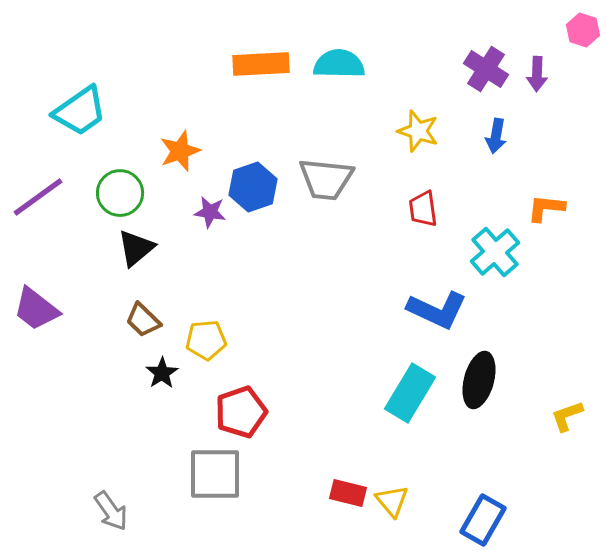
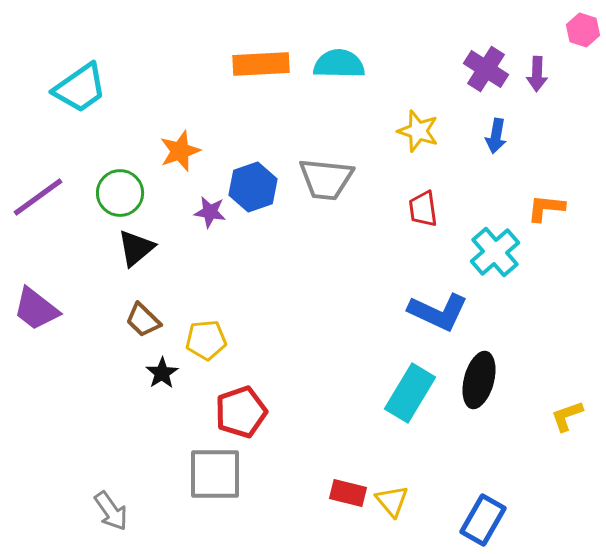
cyan trapezoid: moved 23 px up
blue L-shape: moved 1 px right, 2 px down
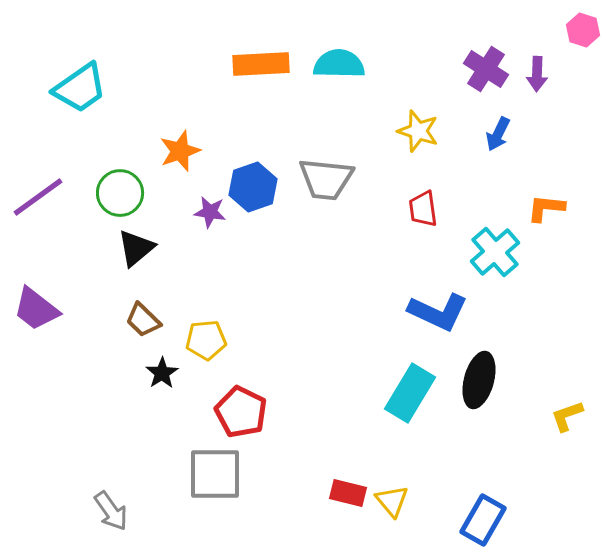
blue arrow: moved 2 px right, 2 px up; rotated 16 degrees clockwise
red pentagon: rotated 27 degrees counterclockwise
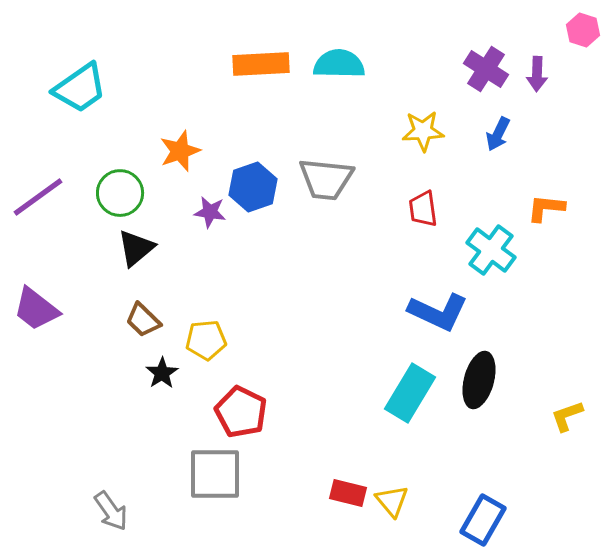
yellow star: moved 5 px right; rotated 21 degrees counterclockwise
cyan cross: moved 4 px left, 2 px up; rotated 12 degrees counterclockwise
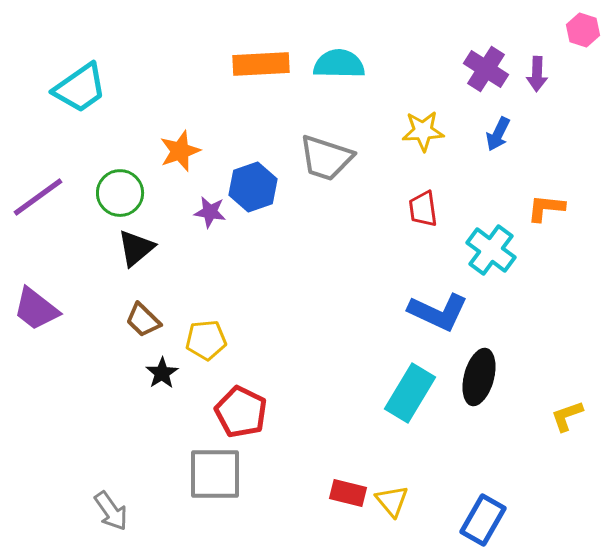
gray trapezoid: moved 21 px up; rotated 12 degrees clockwise
black ellipse: moved 3 px up
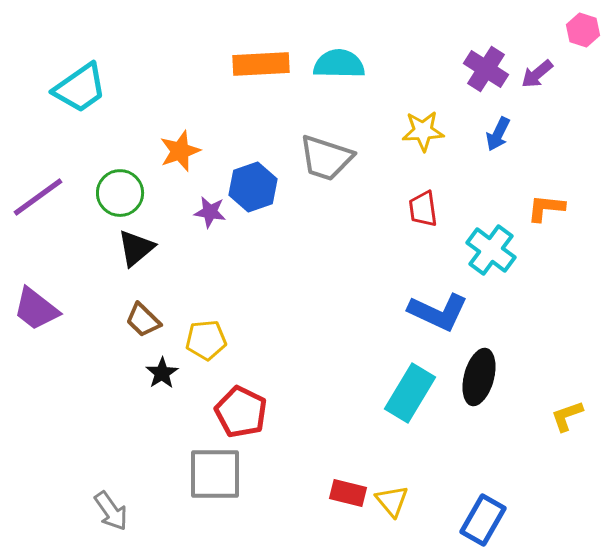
purple arrow: rotated 48 degrees clockwise
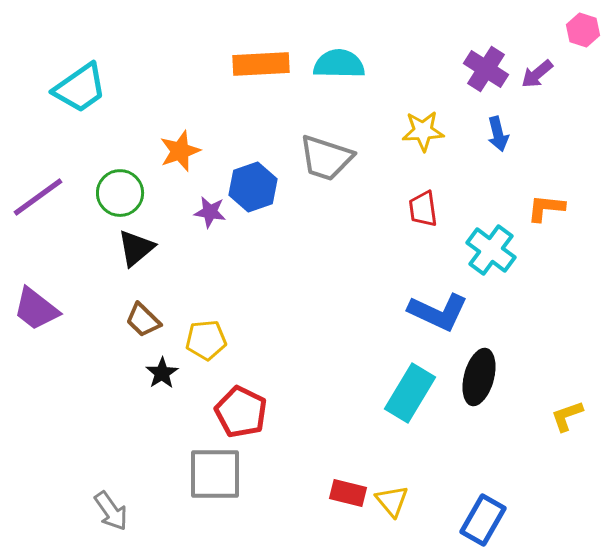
blue arrow: rotated 40 degrees counterclockwise
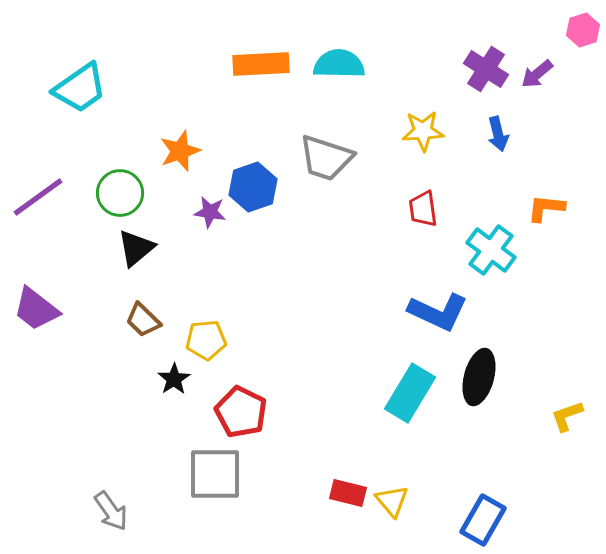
pink hexagon: rotated 24 degrees clockwise
black star: moved 12 px right, 6 px down
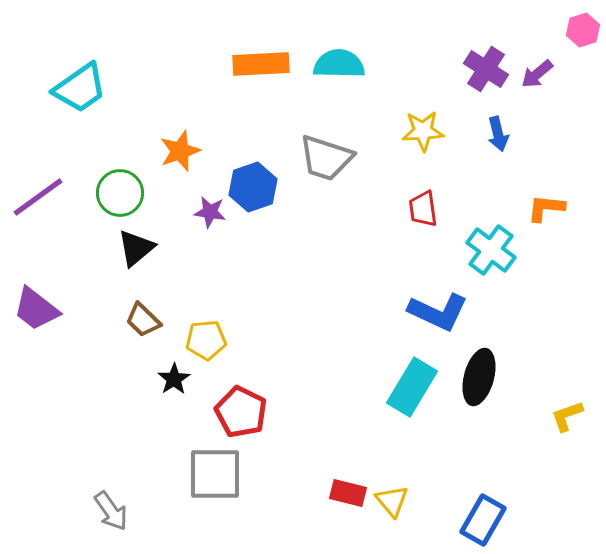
cyan rectangle: moved 2 px right, 6 px up
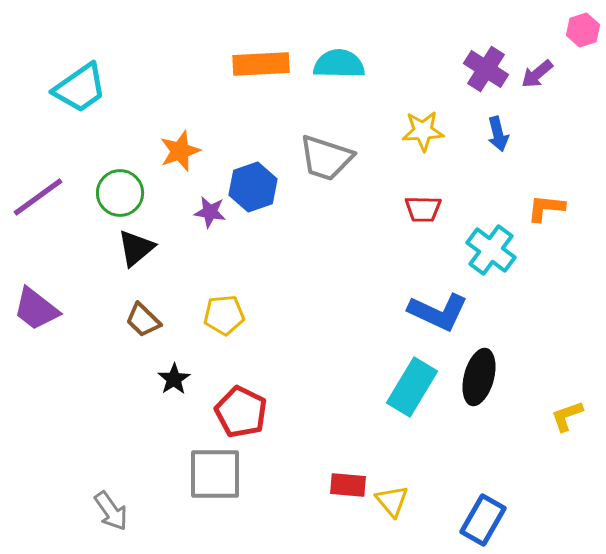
red trapezoid: rotated 81 degrees counterclockwise
yellow pentagon: moved 18 px right, 25 px up
red rectangle: moved 8 px up; rotated 9 degrees counterclockwise
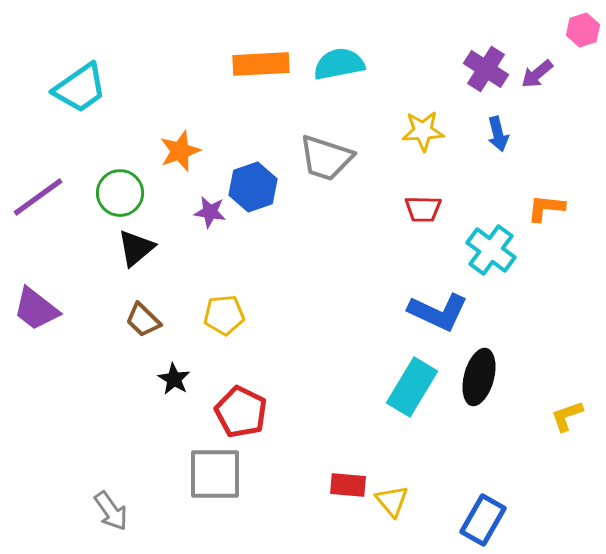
cyan semicircle: rotated 12 degrees counterclockwise
black star: rotated 8 degrees counterclockwise
